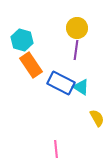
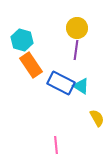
cyan triangle: moved 1 px up
pink line: moved 4 px up
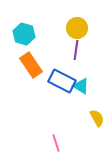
cyan hexagon: moved 2 px right, 6 px up
blue rectangle: moved 1 px right, 2 px up
pink line: moved 2 px up; rotated 12 degrees counterclockwise
